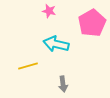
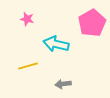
pink star: moved 22 px left, 8 px down
gray arrow: rotated 91 degrees clockwise
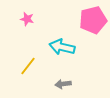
pink pentagon: moved 1 px right, 3 px up; rotated 16 degrees clockwise
cyan arrow: moved 6 px right, 3 px down
yellow line: rotated 36 degrees counterclockwise
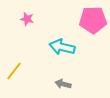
pink pentagon: rotated 12 degrees clockwise
yellow line: moved 14 px left, 5 px down
gray arrow: rotated 21 degrees clockwise
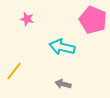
pink pentagon: rotated 24 degrees clockwise
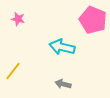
pink star: moved 9 px left
yellow line: moved 1 px left
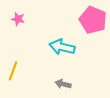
yellow line: rotated 18 degrees counterclockwise
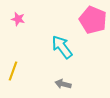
cyan arrow: rotated 40 degrees clockwise
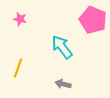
pink star: moved 2 px right
yellow line: moved 5 px right, 3 px up
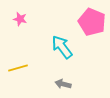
pink pentagon: moved 1 px left, 2 px down
yellow line: rotated 54 degrees clockwise
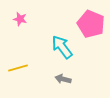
pink pentagon: moved 1 px left, 2 px down
gray arrow: moved 5 px up
